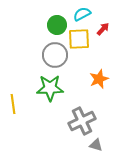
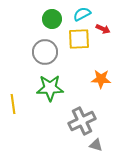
green circle: moved 5 px left, 6 px up
red arrow: rotated 72 degrees clockwise
gray circle: moved 10 px left, 3 px up
orange star: moved 2 px right; rotated 24 degrees clockwise
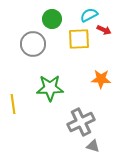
cyan semicircle: moved 7 px right, 1 px down
red arrow: moved 1 px right, 1 px down
gray circle: moved 12 px left, 8 px up
gray cross: moved 1 px left, 1 px down
gray triangle: moved 3 px left, 1 px down
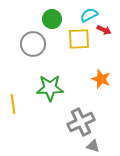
orange star: rotated 18 degrees clockwise
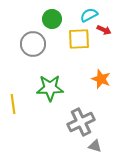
gray triangle: moved 2 px right
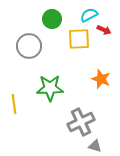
gray circle: moved 4 px left, 2 px down
yellow line: moved 1 px right
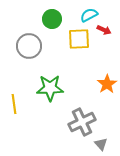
orange star: moved 6 px right, 5 px down; rotated 18 degrees clockwise
gray cross: moved 1 px right
gray triangle: moved 6 px right, 2 px up; rotated 32 degrees clockwise
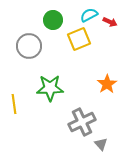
green circle: moved 1 px right, 1 px down
red arrow: moved 6 px right, 8 px up
yellow square: rotated 20 degrees counterclockwise
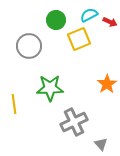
green circle: moved 3 px right
gray cross: moved 8 px left
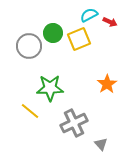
green circle: moved 3 px left, 13 px down
yellow line: moved 16 px right, 7 px down; rotated 42 degrees counterclockwise
gray cross: moved 1 px down
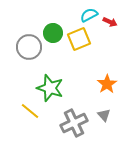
gray circle: moved 1 px down
green star: rotated 20 degrees clockwise
gray triangle: moved 3 px right, 29 px up
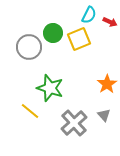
cyan semicircle: rotated 144 degrees clockwise
gray cross: rotated 16 degrees counterclockwise
